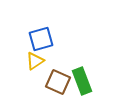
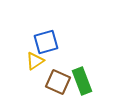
blue square: moved 5 px right, 3 px down
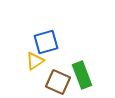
green rectangle: moved 6 px up
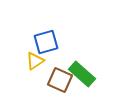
green rectangle: moved 1 px up; rotated 28 degrees counterclockwise
brown square: moved 2 px right, 2 px up
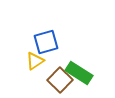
green rectangle: moved 3 px left, 1 px up; rotated 8 degrees counterclockwise
brown square: rotated 20 degrees clockwise
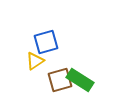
green rectangle: moved 1 px right, 7 px down
brown square: rotated 30 degrees clockwise
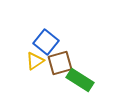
blue square: rotated 35 degrees counterclockwise
brown square: moved 17 px up
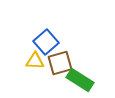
blue square: rotated 10 degrees clockwise
yellow triangle: rotated 36 degrees clockwise
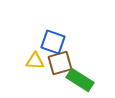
blue square: moved 7 px right; rotated 30 degrees counterclockwise
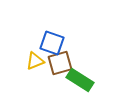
blue square: moved 1 px left, 1 px down
yellow triangle: rotated 24 degrees counterclockwise
